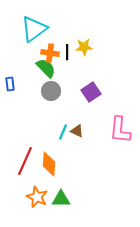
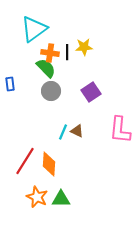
red line: rotated 8 degrees clockwise
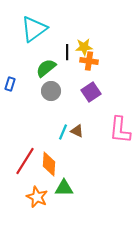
orange cross: moved 39 px right, 8 px down
green semicircle: rotated 85 degrees counterclockwise
blue rectangle: rotated 24 degrees clockwise
green triangle: moved 3 px right, 11 px up
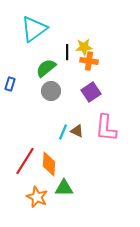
pink L-shape: moved 14 px left, 2 px up
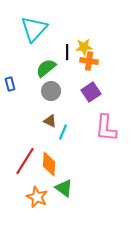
cyan triangle: rotated 12 degrees counterclockwise
blue rectangle: rotated 32 degrees counterclockwise
brown triangle: moved 27 px left, 10 px up
green triangle: rotated 36 degrees clockwise
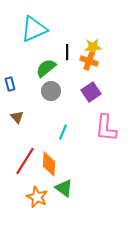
cyan triangle: rotated 24 degrees clockwise
yellow star: moved 9 px right
orange cross: rotated 12 degrees clockwise
brown triangle: moved 33 px left, 4 px up; rotated 24 degrees clockwise
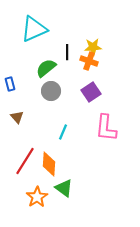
orange star: rotated 15 degrees clockwise
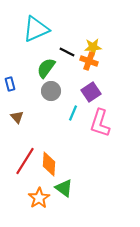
cyan triangle: moved 2 px right
black line: rotated 63 degrees counterclockwise
green semicircle: rotated 15 degrees counterclockwise
pink L-shape: moved 6 px left, 5 px up; rotated 12 degrees clockwise
cyan line: moved 10 px right, 19 px up
orange star: moved 2 px right, 1 px down
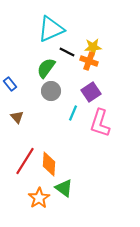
cyan triangle: moved 15 px right
blue rectangle: rotated 24 degrees counterclockwise
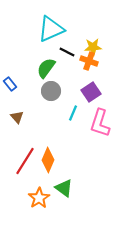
orange diamond: moved 1 px left, 4 px up; rotated 20 degrees clockwise
